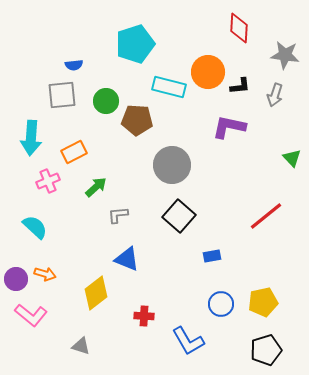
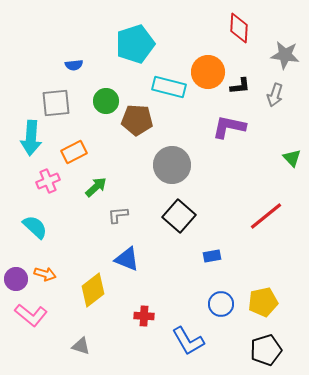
gray square: moved 6 px left, 8 px down
yellow diamond: moved 3 px left, 3 px up
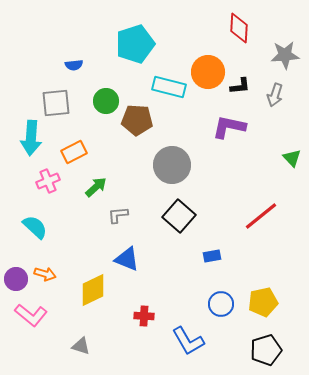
gray star: rotated 12 degrees counterclockwise
red line: moved 5 px left
yellow diamond: rotated 12 degrees clockwise
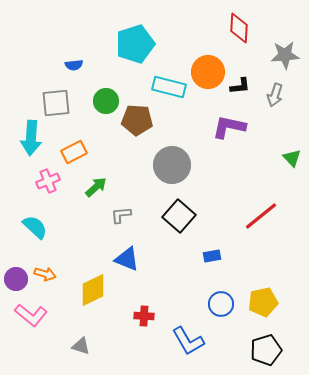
gray L-shape: moved 3 px right
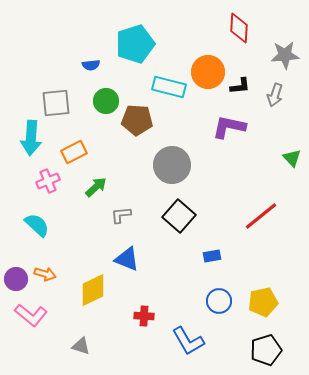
blue semicircle: moved 17 px right
cyan semicircle: moved 2 px right, 2 px up
blue circle: moved 2 px left, 3 px up
